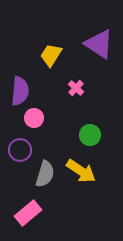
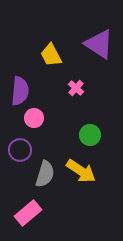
yellow trapezoid: rotated 60 degrees counterclockwise
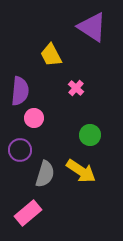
purple triangle: moved 7 px left, 17 px up
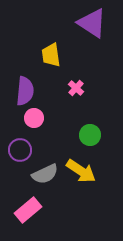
purple triangle: moved 4 px up
yellow trapezoid: rotated 20 degrees clockwise
purple semicircle: moved 5 px right
gray semicircle: rotated 48 degrees clockwise
pink rectangle: moved 3 px up
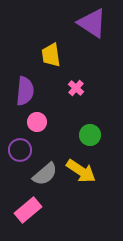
pink circle: moved 3 px right, 4 px down
gray semicircle: rotated 16 degrees counterclockwise
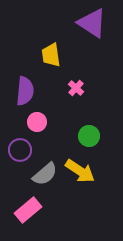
green circle: moved 1 px left, 1 px down
yellow arrow: moved 1 px left
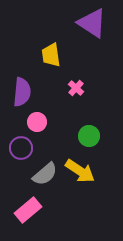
purple semicircle: moved 3 px left, 1 px down
purple circle: moved 1 px right, 2 px up
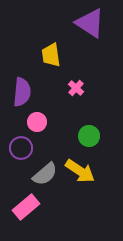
purple triangle: moved 2 px left
pink rectangle: moved 2 px left, 3 px up
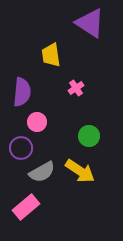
pink cross: rotated 14 degrees clockwise
gray semicircle: moved 3 px left, 2 px up; rotated 12 degrees clockwise
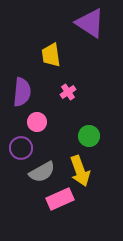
pink cross: moved 8 px left, 4 px down
yellow arrow: rotated 36 degrees clockwise
pink rectangle: moved 34 px right, 8 px up; rotated 16 degrees clockwise
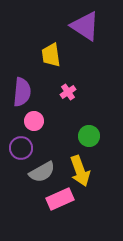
purple triangle: moved 5 px left, 3 px down
pink circle: moved 3 px left, 1 px up
